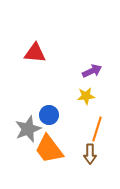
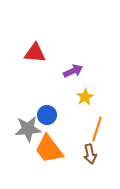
purple arrow: moved 19 px left
yellow star: moved 1 px left, 1 px down; rotated 24 degrees counterclockwise
blue circle: moved 2 px left
gray star: rotated 16 degrees clockwise
brown arrow: rotated 12 degrees counterclockwise
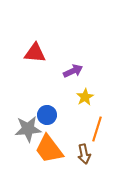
brown arrow: moved 6 px left
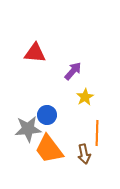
purple arrow: rotated 24 degrees counterclockwise
orange line: moved 4 px down; rotated 15 degrees counterclockwise
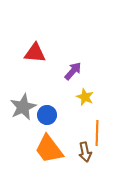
yellow star: rotated 18 degrees counterclockwise
gray star: moved 5 px left, 22 px up; rotated 20 degrees counterclockwise
brown arrow: moved 1 px right, 2 px up
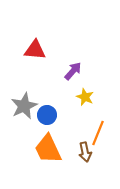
red triangle: moved 3 px up
gray star: moved 1 px right, 1 px up
orange line: moved 1 px right; rotated 20 degrees clockwise
orange trapezoid: moved 1 px left; rotated 12 degrees clockwise
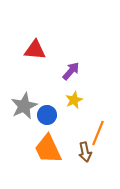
purple arrow: moved 2 px left
yellow star: moved 11 px left, 3 px down; rotated 24 degrees clockwise
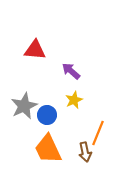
purple arrow: rotated 90 degrees counterclockwise
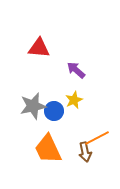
red triangle: moved 4 px right, 2 px up
purple arrow: moved 5 px right, 1 px up
gray star: moved 9 px right; rotated 12 degrees clockwise
blue circle: moved 7 px right, 4 px up
orange line: moved 1 px left, 5 px down; rotated 40 degrees clockwise
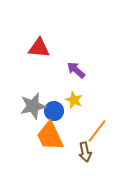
yellow star: rotated 24 degrees counterclockwise
orange line: moved 7 px up; rotated 25 degrees counterclockwise
orange trapezoid: moved 2 px right, 13 px up
